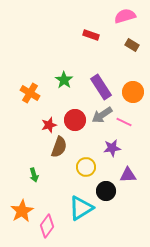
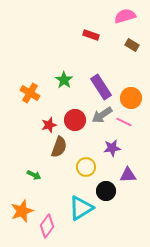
orange circle: moved 2 px left, 6 px down
green arrow: rotated 48 degrees counterclockwise
orange star: rotated 10 degrees clockwise
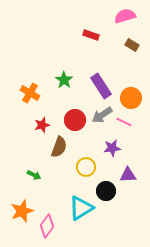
purple rectangle: moved 1 px up
red star: moved 7 px left
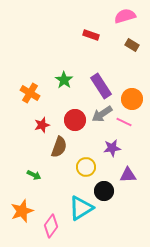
orange circle: moved 1 px right, 1 px down
gray arrow: moved 1 px up
black circle: moved 2 px left
pink diamond: moved 4 px right
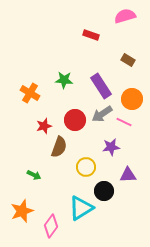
brown rectangle: moved 4 px left, 15 px down
green star: rotated 30 degrees counterclockwise
red star: moved 2 px right, 1 px down
purple star: moved 1 px left, 1 px up
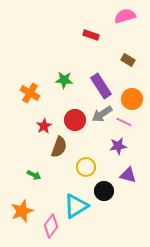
red star: rotated 14 degrees counterclockwise
purple star: moved 7 px right, 1 px up
purple triangle: rotated 18 degrees clockwise
cyan triangle: moved 5 px left, 2 px up
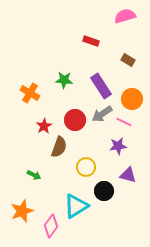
red rectangle: moved 6 px down
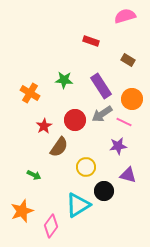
brown semicircle: rotated 15 degrees clockwise
cyan triangle: moved 2 px right, 1 px up
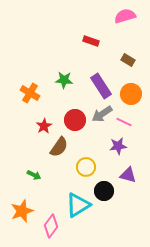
orange circle: moved 1 px left, 5 px up
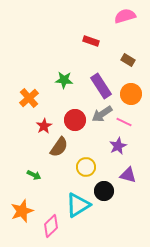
orange cross: moved 1 px left, 5 px down; rotated 18 degrees clockwise
purple star: rotated 18 degrees counterclockwise
pink diamond: rotated 10 degrees clockwise
